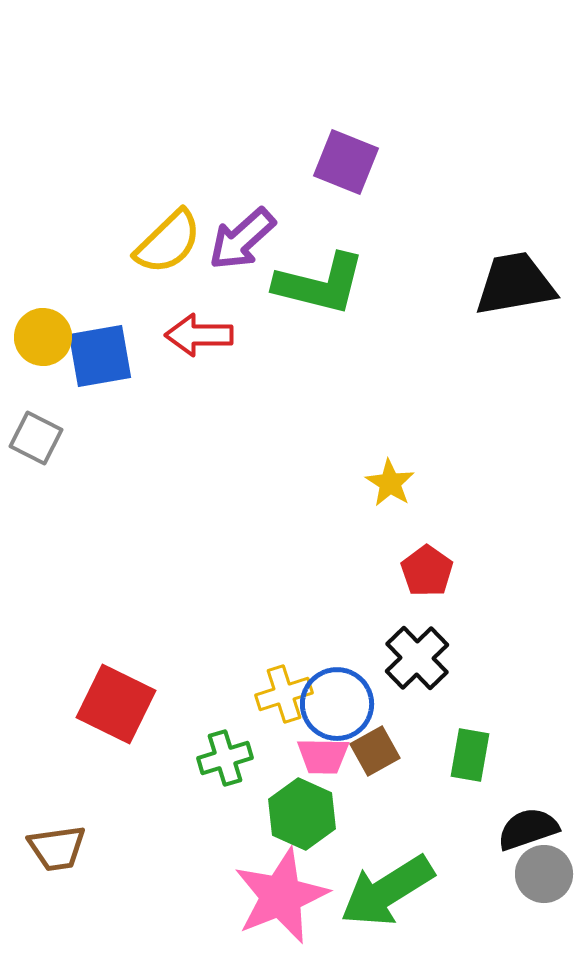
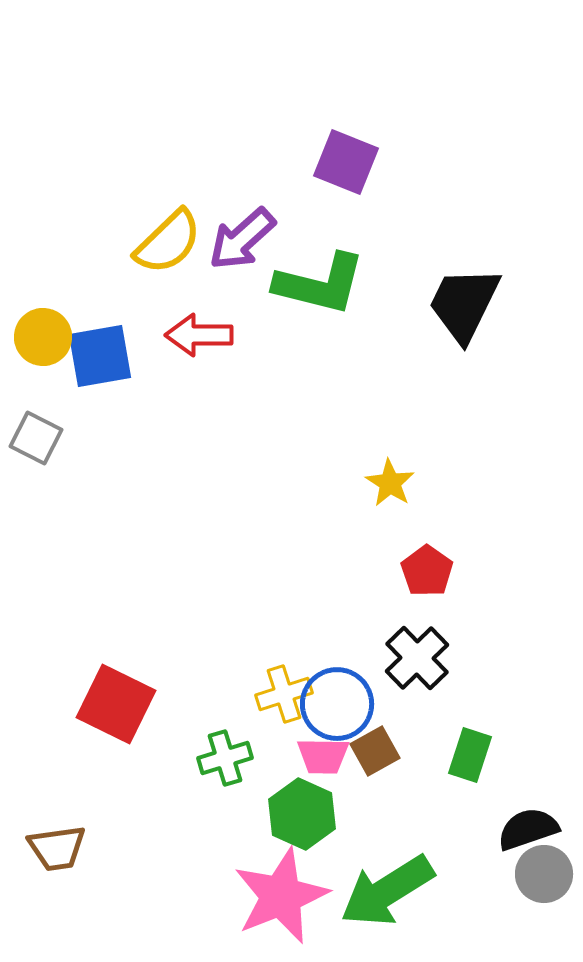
black trapezoid: moved 51 px left, 20 px down; rotated 54 degrees counterclockwise
green rectangle: rotated 8 degrees clockwise
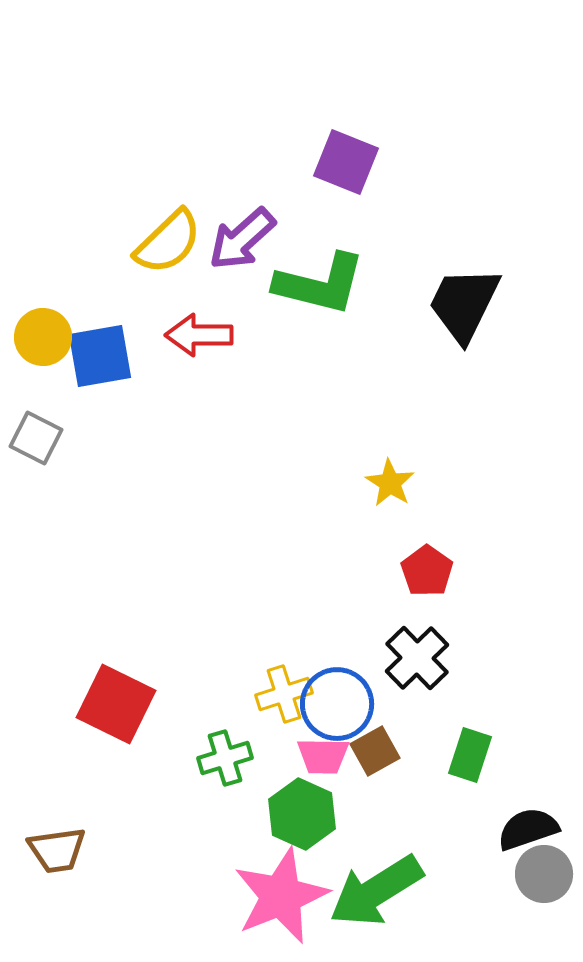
brown trapezoid: moved 2 px down
green arrow: moved 11 px left
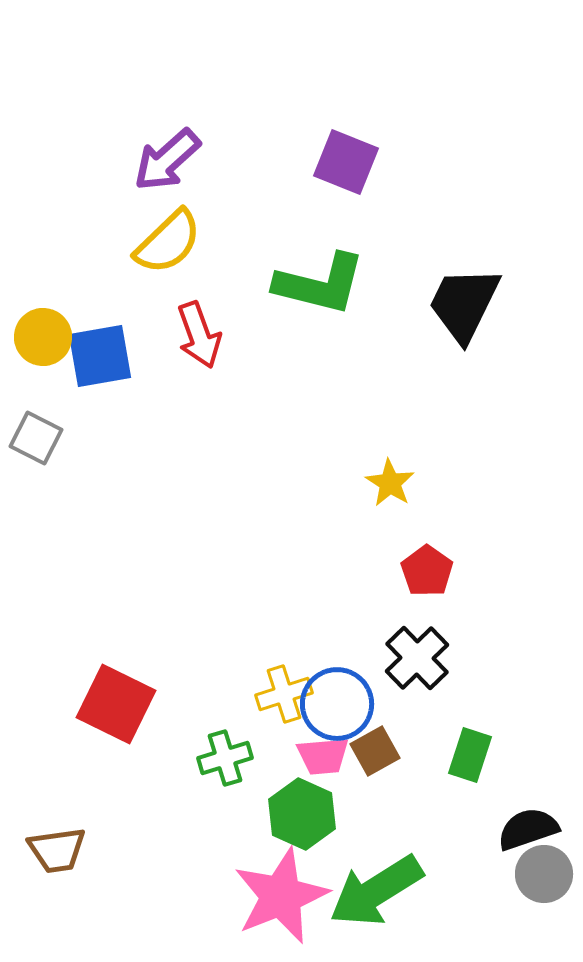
purple arrow: moved 75 px left, 79 px up
red arrow: rotated 110 degrees counterclockwise
pink trapezoid: rotated 6 degrees counterclockwise
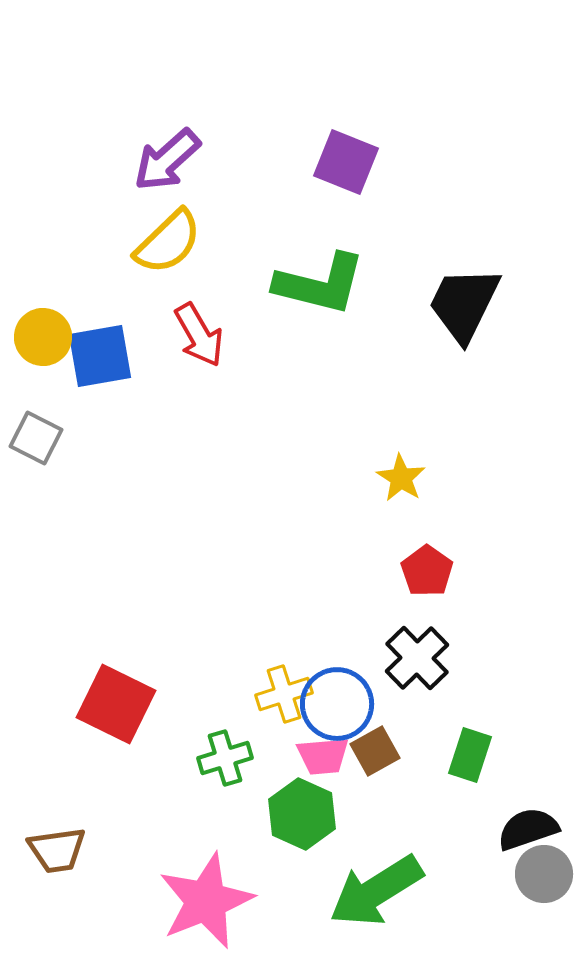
red arrow: rotated 10 degrees counterclockwise
yellow star: moved 11 px right, 5 px up
pink star: moved 75 px left, 5 px down
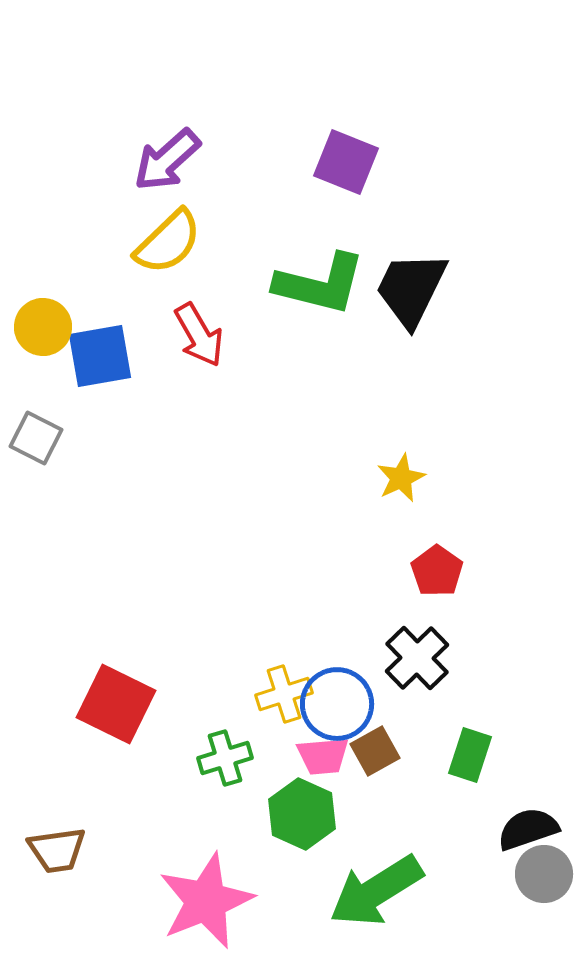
black trapezoid: moved 53 px left, 15 px up
yellow circle: moved 10 px up
yellow star: rotated 15 degrees clockwise
red pentagon: moved 10 px right
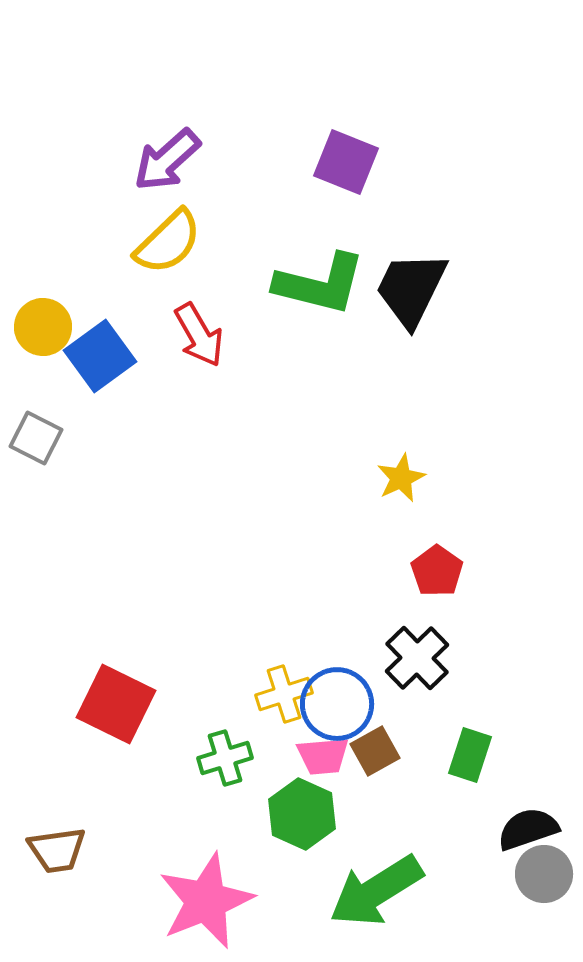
blue square: rotated 26 degrees counterclockwise
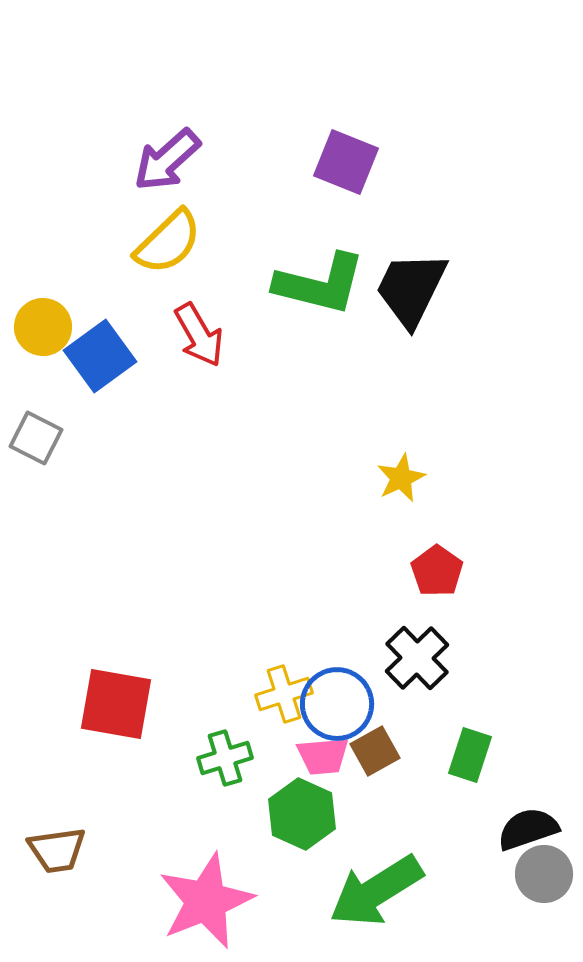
red square: rotated 16 degrees counterclockwise
